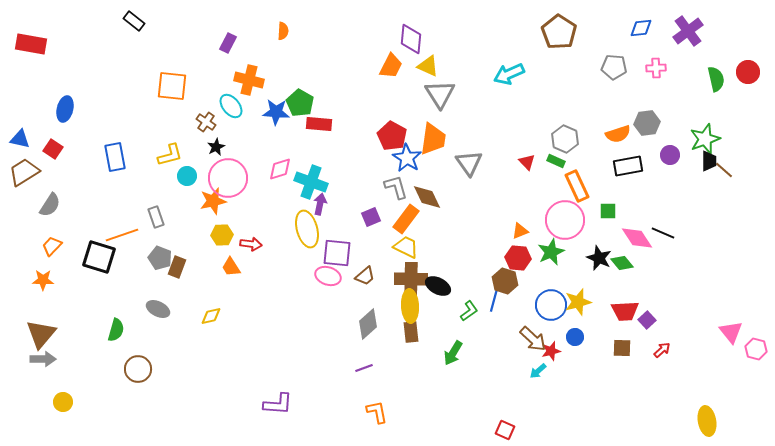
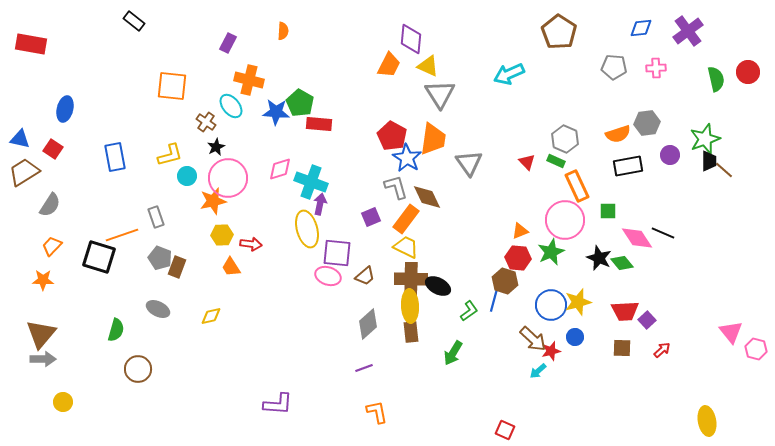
orange trapezoid at (391, 66): moved 2 px left, 1 px up
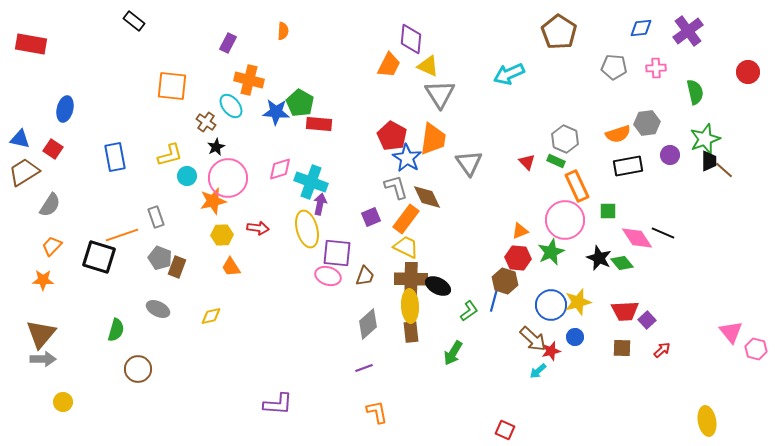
green semicircle at (716, 79): moved 21 px left, 13 px down
red arrow at (251, 244): moved 7 px right, 16 px up
brown trapezoid at (365, 276): rotated 30 degrees counterclockwise
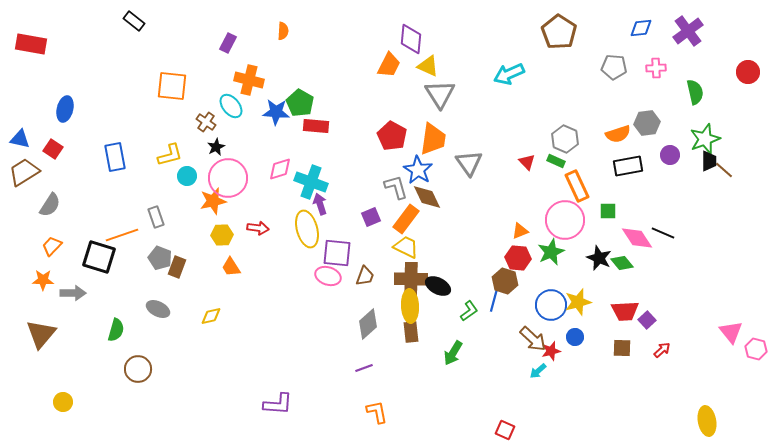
red rectangle at (319, 124): moved 3 px left, 2 px down
blue star at (407, 158): moved 11 px right, 12 px down
purple arrow at (320, 204): rotated 30 degrees counterclockwise
gray arrow at (43, 359): moved 30 px right, 66 px up
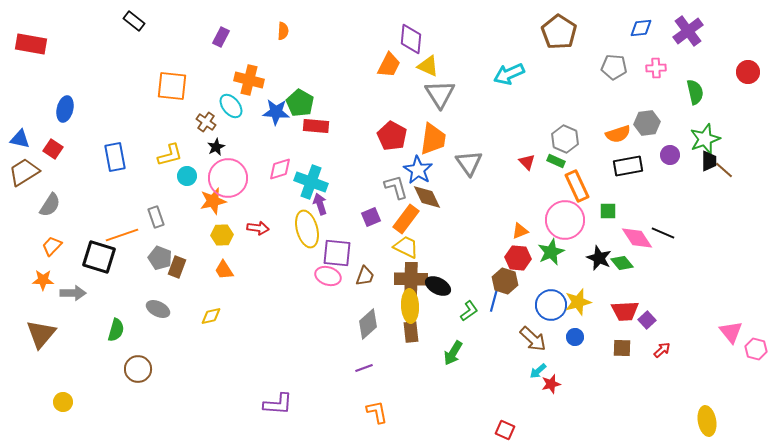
purple rectangle at (228, 43): moved 7 px left, 6 px up
orange trapezoid at (231, 267): moved 7 px left, 3 px down
red star at (551, 351): moved 33 px down
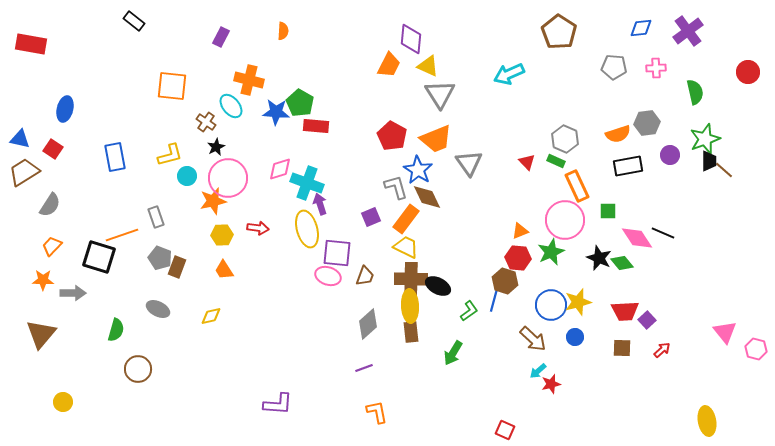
orange trapezoid at (433, 139): moved 3 px right; rotated 60 degrees clockwise
cyan cross at (311, 182): moved 4 px left, 1 px down
pink triangle at (731, 332): moved 6 px left
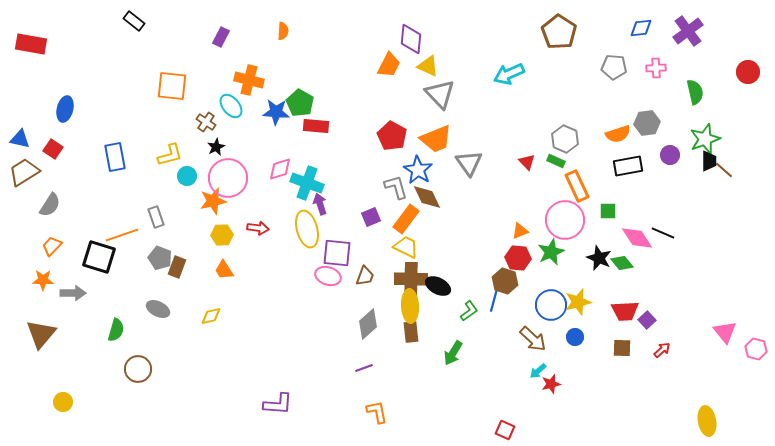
gray triangle at (440, 94): rotated 12 degrees counterclockwise
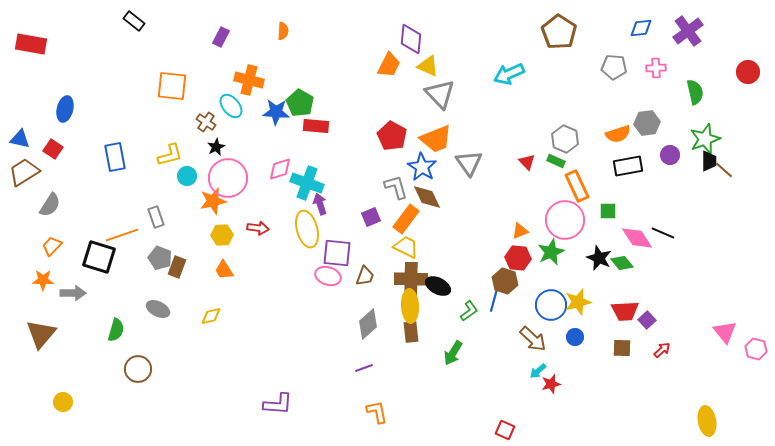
blue star at (418, 170): moved 4 px right, 3 px up
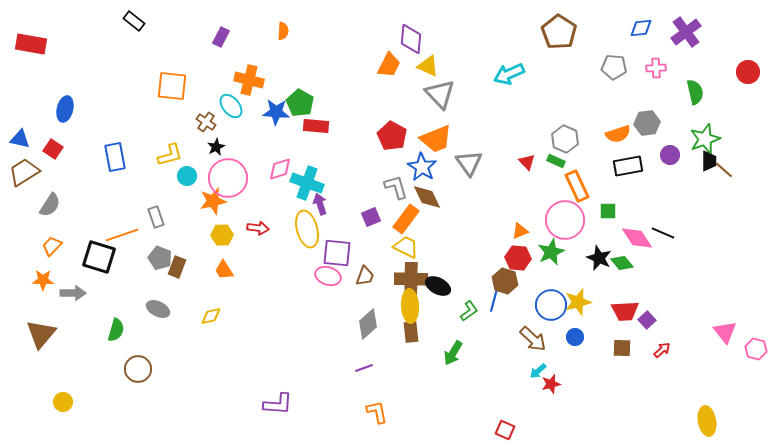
purple cross at (688, 31): moved 2 px left, 1 px down
